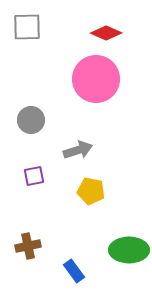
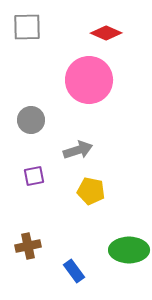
pink circle: moved 7 px left, 1 px down
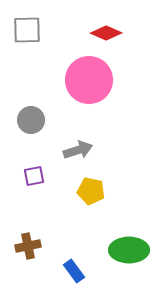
gray square: moved 3 px down
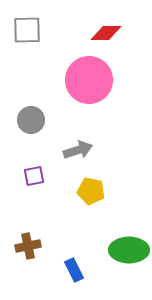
red diamond: rotated 24 degrees counterclockwise
blue rectangle: moved 1 px up; rotated 10 degrees clockwise
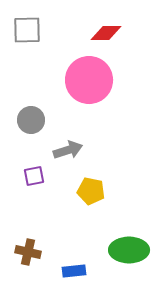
gray arrow: moved 10 px left
brown cross: moved 6 px down; rotated 25 degrees clockwise
blue rectangle: moved 1 px down; rotated 70 degrees counterclockwise
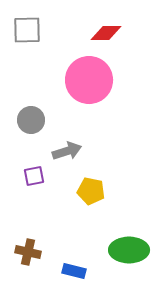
gray arrow: moved 1 px left, 1 px down
blue rectangle: rotated 20 degrees clockwise
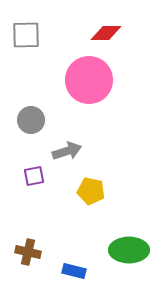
gray square: moved 1 px left, 5 px down
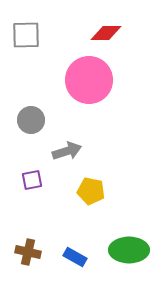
purple square: moved 2 px left, 4 px down
blue rectangle: moved 1 px right, 14 px up; rotated 15 degrees clockwise
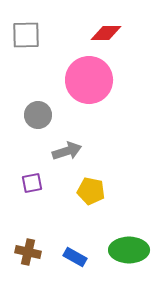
gray circle: moved 7 px right, 5 px up
purple square: moved 3 px down
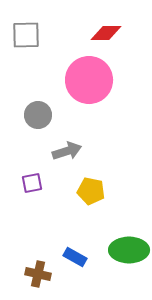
brown cross: moved 10 px right, 22 px down
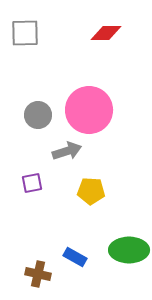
gray square: moved 1 px left, 2 px up
pink circle: moved 30 px down
yellow pentagon: rotated 8 degrees counterclockwise
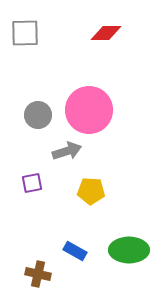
blue rectangle: moved 6 px up
